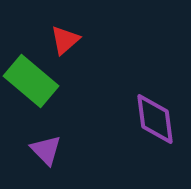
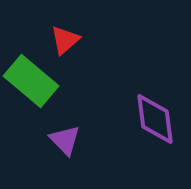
purple triangle: moved 19 px right, 10 px up
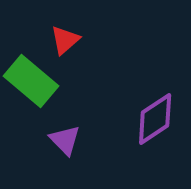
purple diamond: rotated 64 degrees clockwise
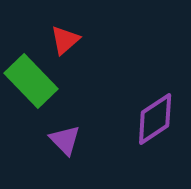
green rectangle: rotated 6 degrees clockwise
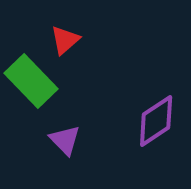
purple diamond: moved 1 px right, 2 px down
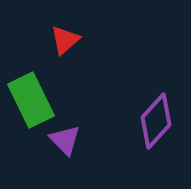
green rectangle: moved 19 px down; rotated 18 degrees clockwise
purple diamond: rotated 14 degrees counterclockwise
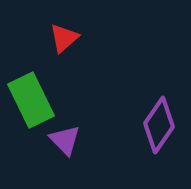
red triangle: moved 1 px left, 2 px up
purple diamond: moved 3 px right, 4 px down; rotated 8 degrees counterclockwise
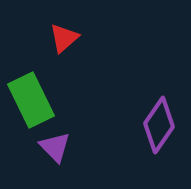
purple triangle: moved 10 px left, 7 px down
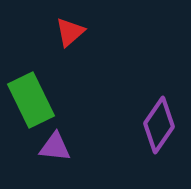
red triangle: moved 6 px right, 6 px up
purple triangle: rotated 40 degrees counterclockwise
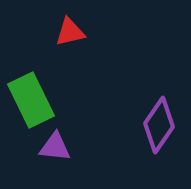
red triangle: rotated 28 degrees clockwise
